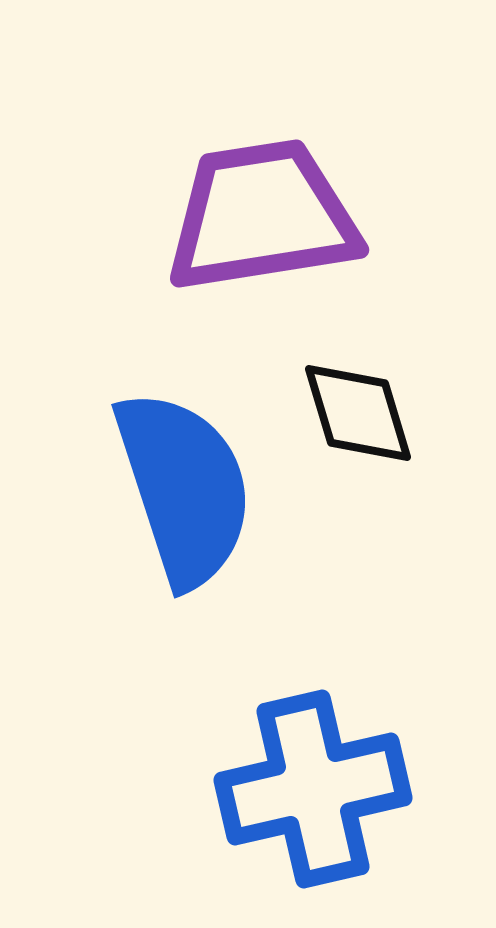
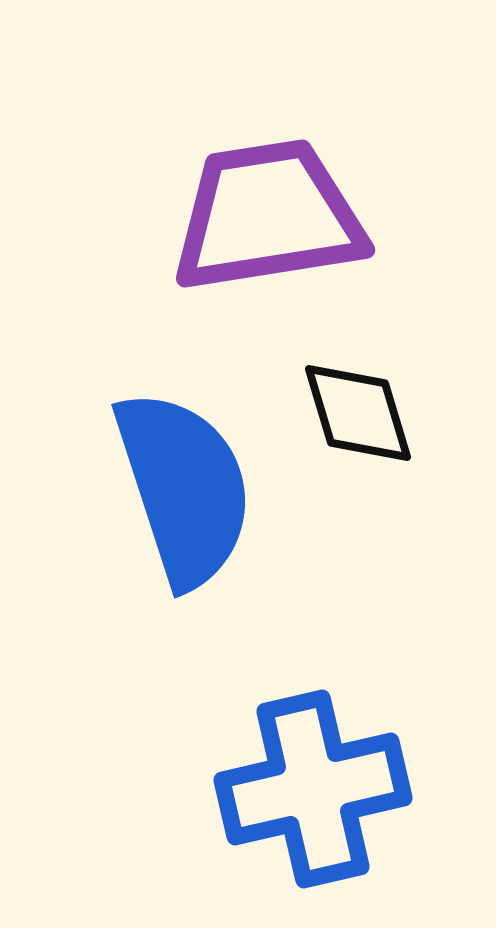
purple trapezoid: moved 6 px right
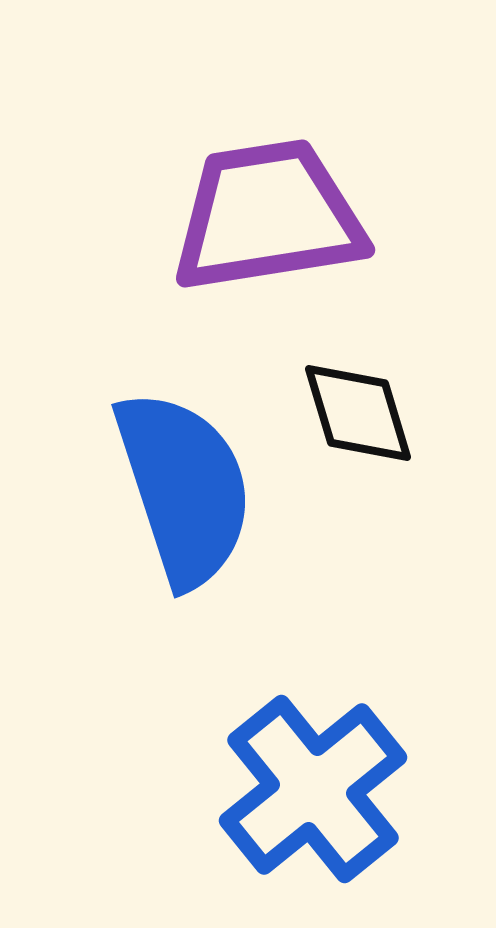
blue cross: rotated 26 degrees counterclockwise
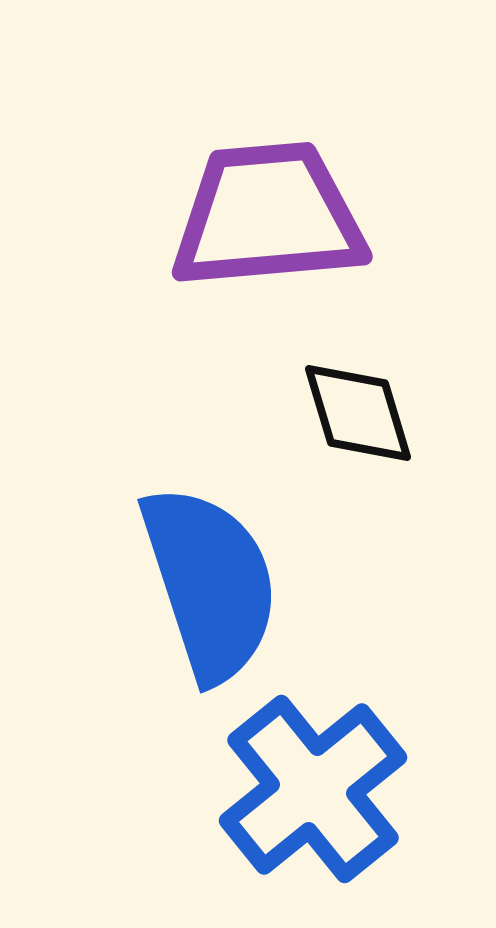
purple trapezoid: rotated 4 degrees clockwise
blue semicircle: moved 26 px right, 95 px down
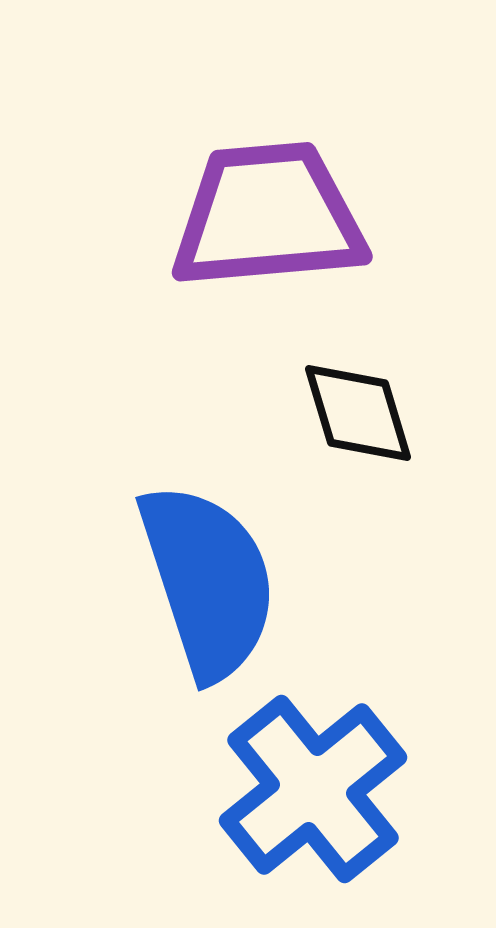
blue semicircle: moved 2 px left, 2 px up
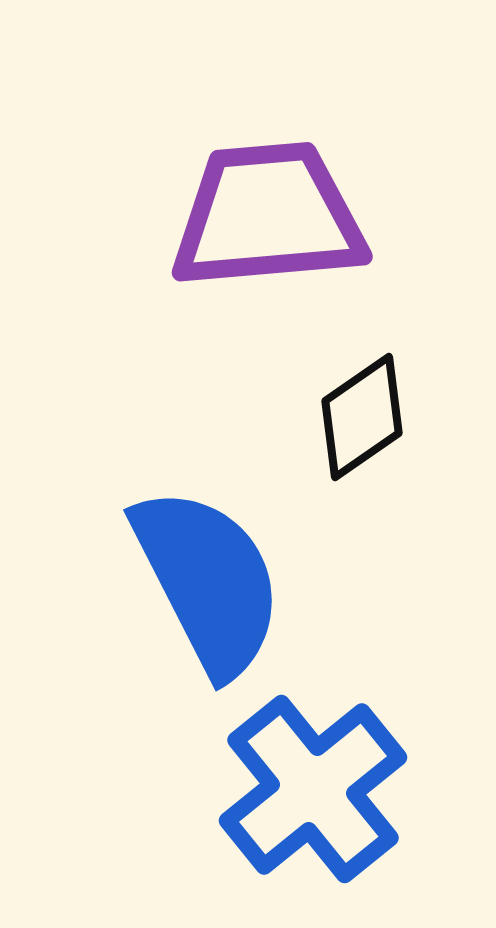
black diamond: moved 4 px right, 4 px down; rotated 72 degrees clockwise
blue semicircle: rotated 9 degrees counterclockwise
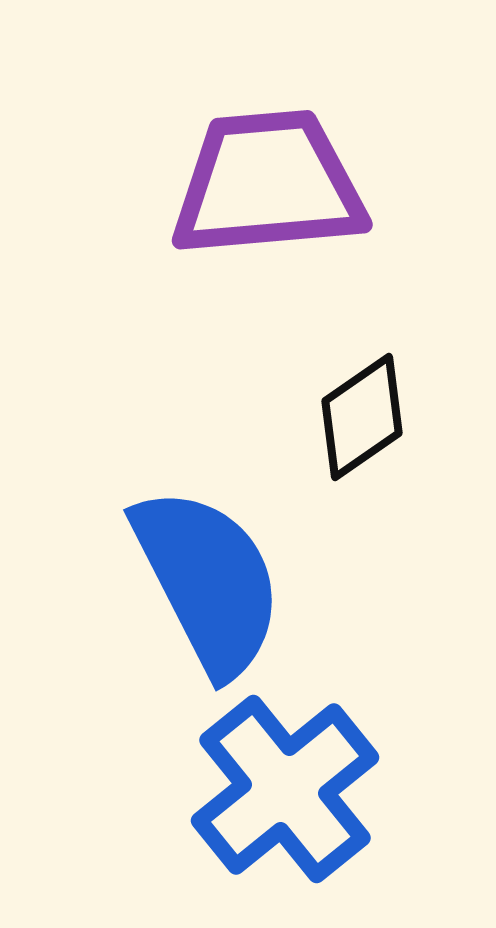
purple trapezoid: moved 32 px up
blue cross: moved 28 px left
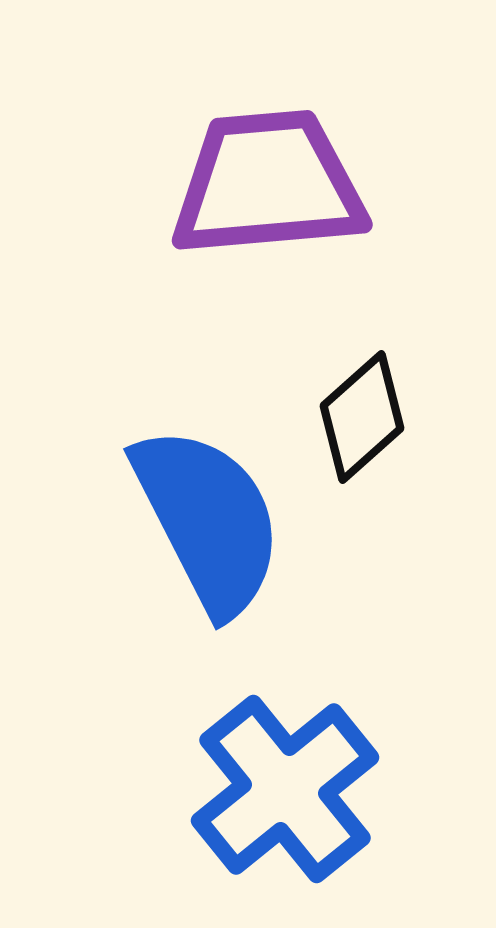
black diamond: rotated 7 degrees counterclockwise
blue semicircle: moved 61 px up
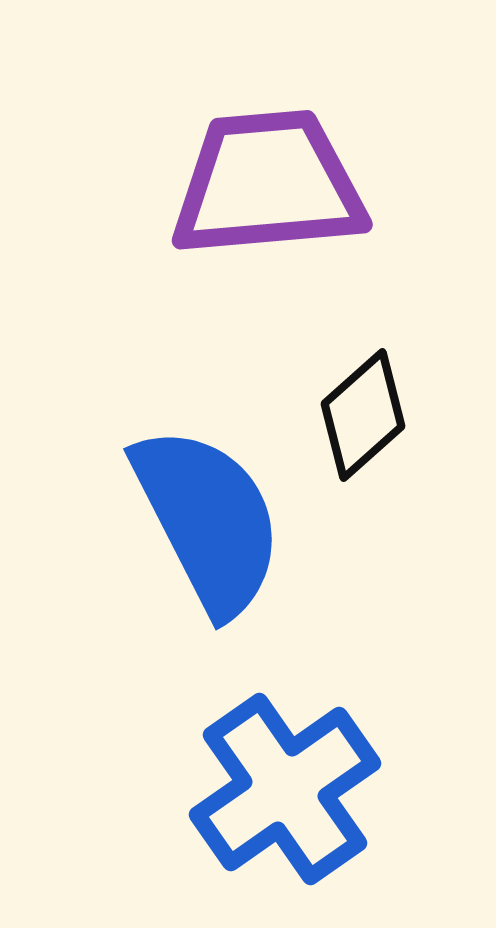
black diamond: moved 1 px right, 2 px up
blue cross: rotated 4 degrees clockwise
